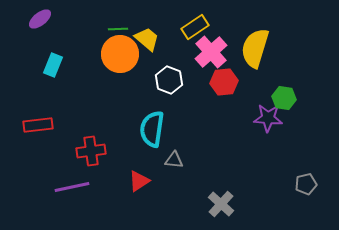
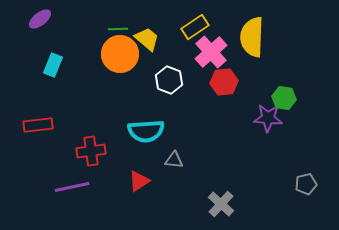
yellow semicircle: moved 3 px left, 11 px up; rotated 15 degrees counterclockwise
cyan semicircle: moved 6 px left, 2 px down; rotated 102 degrees counterclockwise
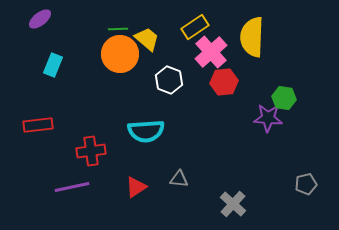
gray triangle: moved 5 px right, 19 px down
red triangle: moved 3 px left, 6 px down
gray cross: moved 12 px right
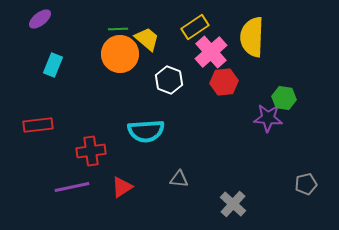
red triangle: moved 14 px left
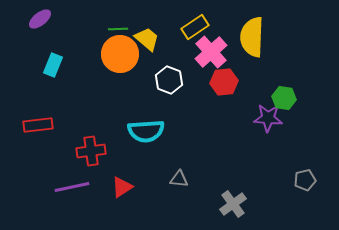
gray pentagon: moved 1 px left, 4 px up
gray cross: rotated 12 degrees clockwise
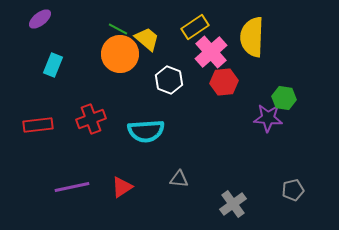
green line: rotated 30 degrees clockwise
red cross: moved 32 px up; rotated 12 degrees counterclockwise
gray pentagon: moved 12 px left, 10 px down
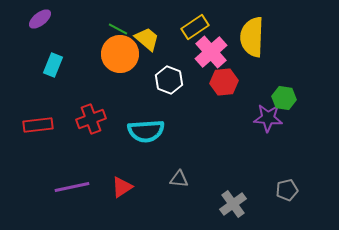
gray pentagon: moved 6 px left
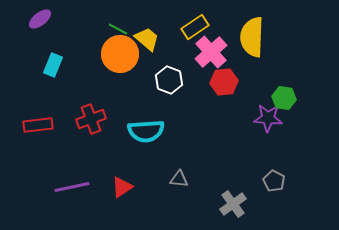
gray pentagon: moved 13 px left, 9 px up; rotated 30 degrees counterclockwise
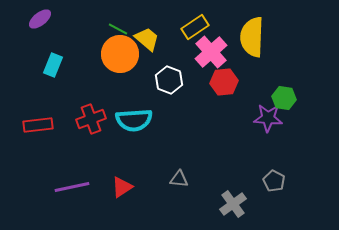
cyan semicircle: moved 12 px left, 11 px up
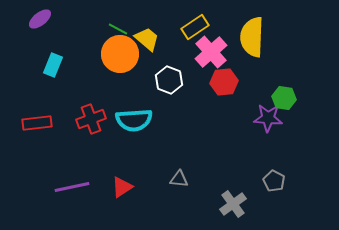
red rectangle: moved 1 px left, 2 px up
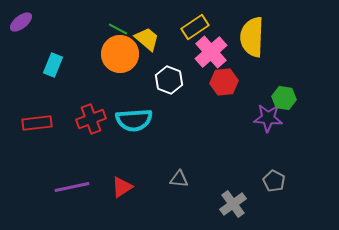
purple ellipse: moved 19 px left, 3 px down
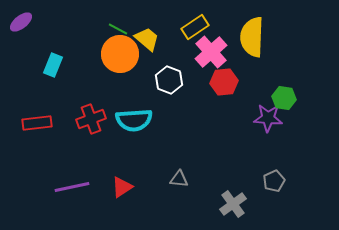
gray pentagon: rotated 20 degrees clockwise
